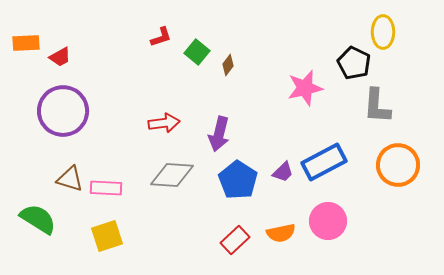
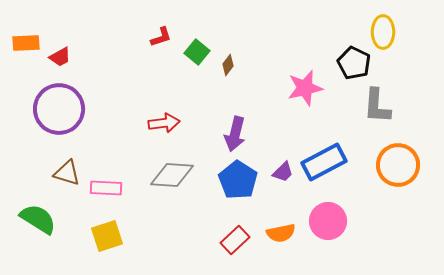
purple circle: moved 4 px left, 2 px up
purple arrow: moved 16 px right
brown triangle: moved 3 px left, 6 px up
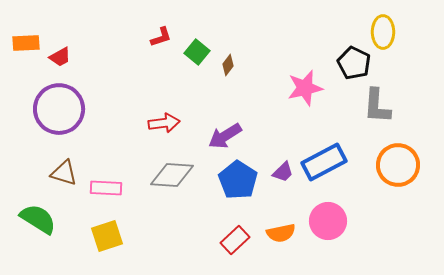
purple arrow: moved 10 px left, 2 px down; rotated 44 degrees clockwise
brown triangle: moved 3 px left
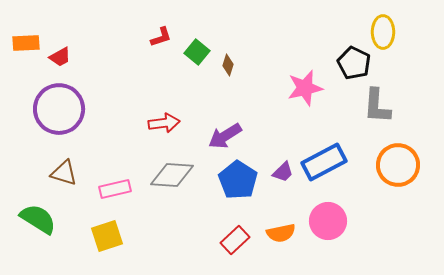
brown diamond: rotated 20 degrees counterclockwise
pink rectangle: moved 9 px right, 1 px down; rotated 16 degrees counterclockwise
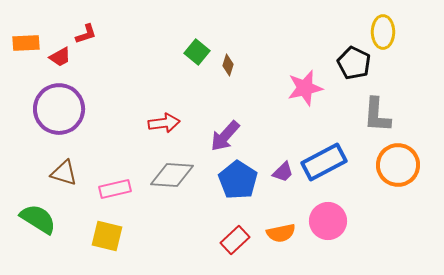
red L-shape: moved 75 px left, 3 px up
gray L-shape: moved 9 px down
purple arrow: rotated 16 degrees counterclockwise
yellow square: rotated 32 degrees clockwise
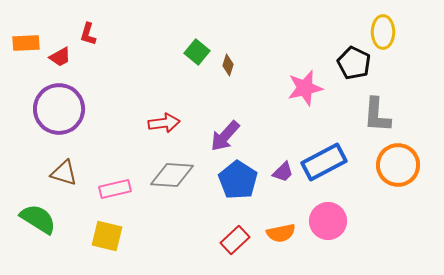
red L-shape: moved 2 px right; rotated 125 degrees clockwise
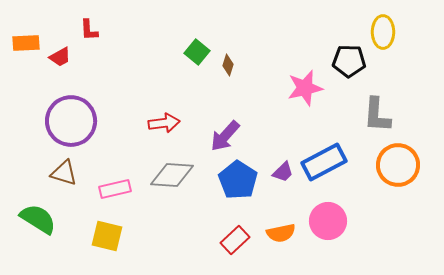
red L-shape: moved 1 px right, 4 px up; rotated 20 degrees counterclockwise
black pentagon: moved 5 px left, 2 px up; rotated 24 degrees counterclockwise
purple circle: moved 12 px right, 12 px down
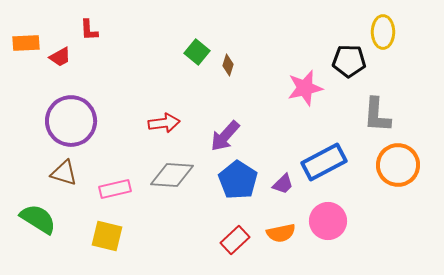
purple trapezoid: moved 12 px down
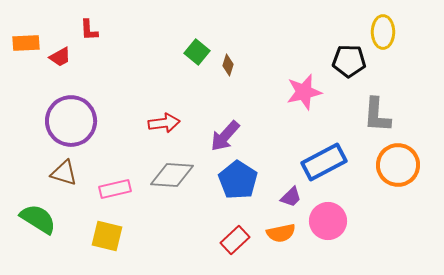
pink star: moved 1 px left, 4 px down
purple trapezoid: moved 8 px right, 13 px down
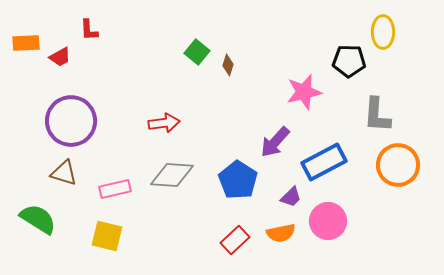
purple arrow: moved 50 px right, 6 px down
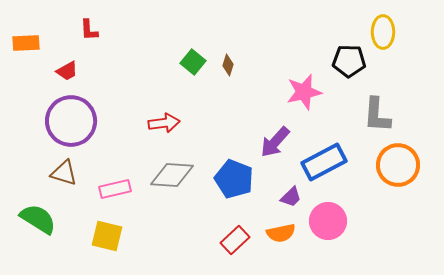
green square: moved 4 px left, 10 px down
red trapezoid: moved 7 px right, 14 px down
blue pentagon: moved 4 px left, 1 px up; rotated 12 degrees counterclockwise
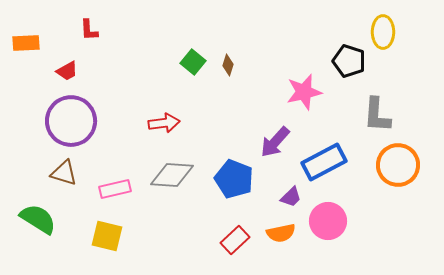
black pentagon: rotated 16 degrees clockwise
